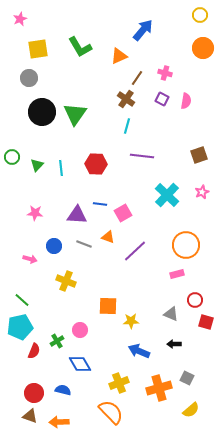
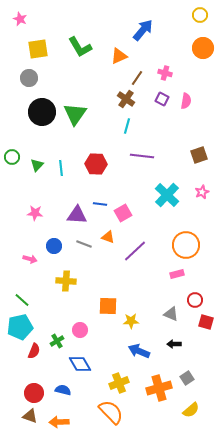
pink star at (20, 19): rotated 24 degrees counterclockwise
yellow cross at (66, 281): rotated 18 degrees counterclockwise
gray square at (187, 378): rotated 32 degrees clockwise
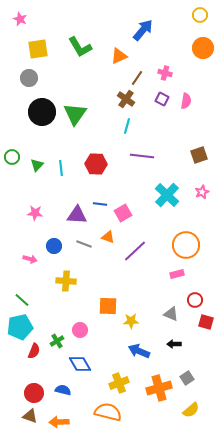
orange semicircle at (111, 412): moved 3 px left; rotated 32 degrees counterclockwise
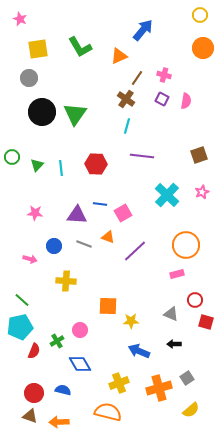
pink cross at (165, 73): moved 1 px left, 2 px down
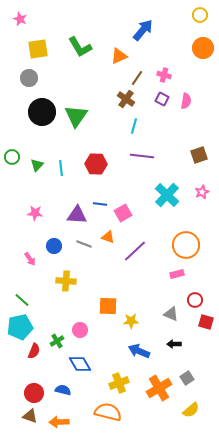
green triangle at (75, 114): moved 1 px right, 2 px down
cyan line at (127, 126): moved 7 px right
pink arrow at (30, 259): rotated 40 degrees clockwise
orange cross at (159, 388): rotated 15 degrees counterclockwise
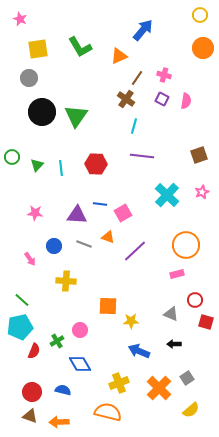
orange cross at (159, 388): rotated 15 degrees counterclockwise
red circle at (34, 393): moved 2 px left, 1 px up
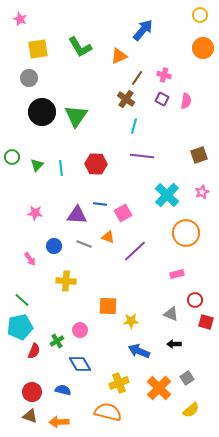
orange circle at (186, 245): moved 12 px up
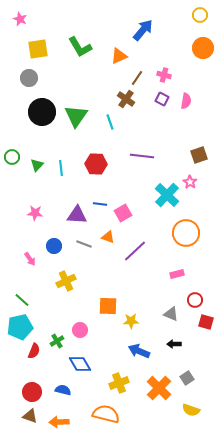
cyan line at (134, 126): moved 24 px left, 4 px up; rotated 35 degrees counterclockwise
pink star at (202, 192): moved 12 px left, 10 px up; rotated 16 degrees counterclockwise
yellow cross at (66, 281): rotated 30 degrees counterclockwise
yellow semicircle at (191, 410): rotated 60 degrees clockwise
orange semicircle at (108, 412): moved 2 px left, 2 px down
